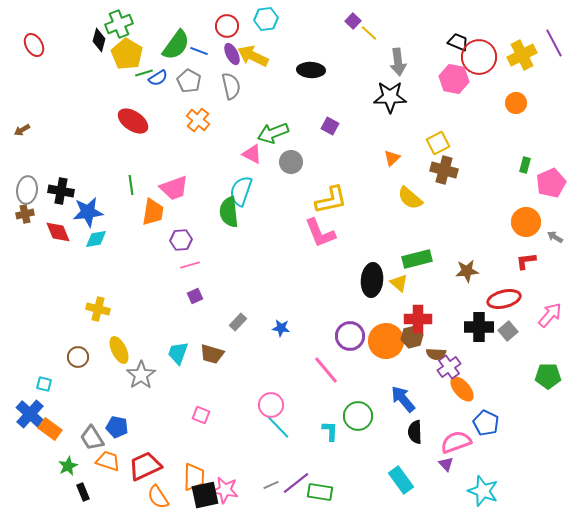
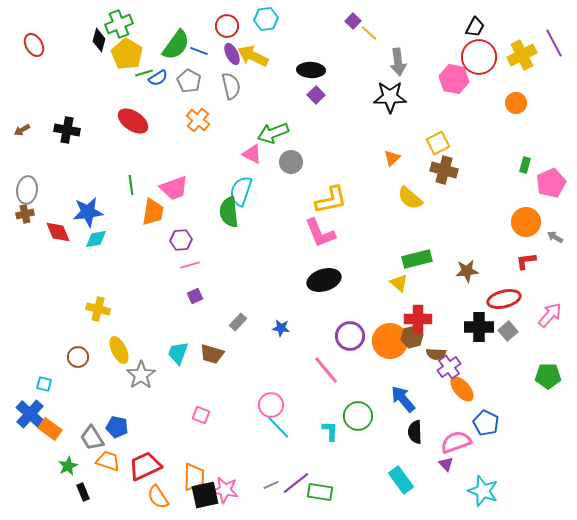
black trapezoid at (458, 42): moved 17 px right, 15 px up; rotated 95 degrees clockwise
purple square at (330, 126): moved 14 px left, 31 px up; rotated 18 degrees clockwise
black cross at (61, 191): moved 6 px right, 61 px up
black ellipse at (372, 280): moved 48 px left; rotated 68 degrees clockwise
orange circle at (386, 341): moved 4 px right
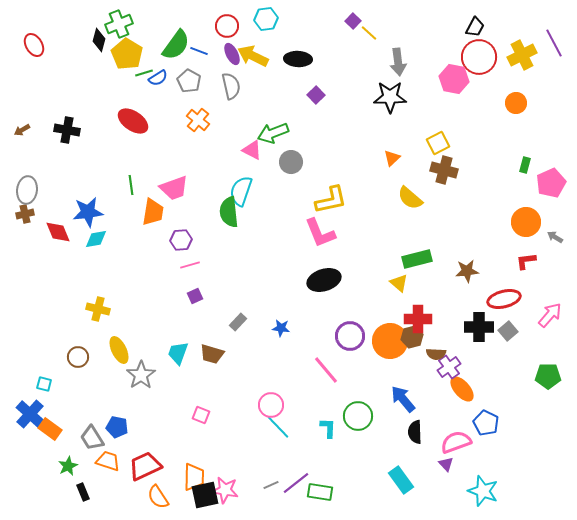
black ellipse at (311, 70): moved 13 px left, 11 px up
pink triangle at (252, 154): moved 4 px up
cyan L-shape at (330, 431): moved 2 px left, 3 px up
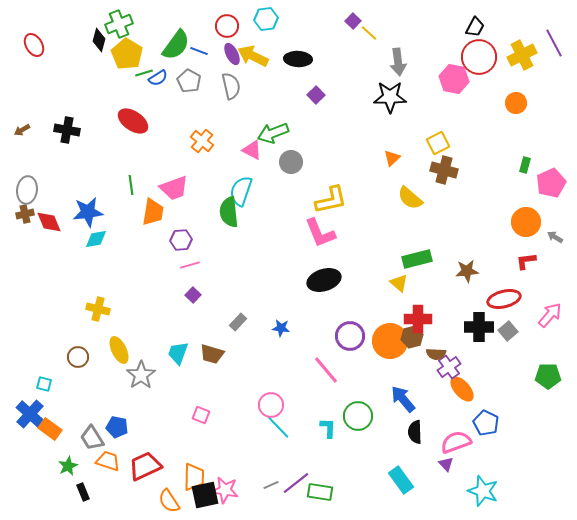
orange cross at (198, 120): moved 4 px right, 21 px down
red diamond at (58, 232): moved 9 px left, 10 px up
purple square at (195, 296): moved 2 px left, 1 px up; rotated 21 degrees counterclockwise
orange semicircle at (158, 497): moved 11 px right, 4 px down
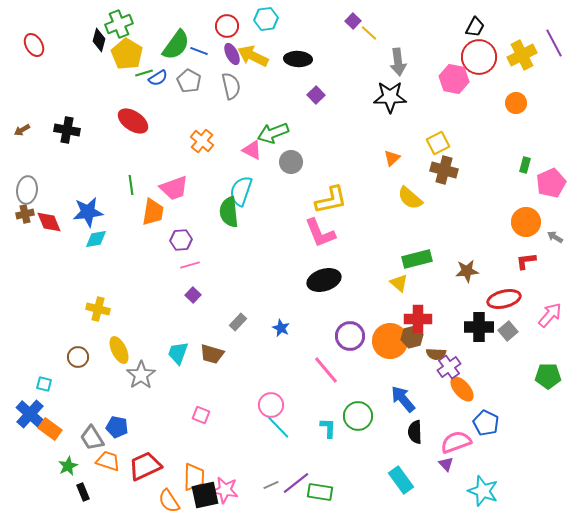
blue star at (281, 328): rotated 18 degrees clockwise
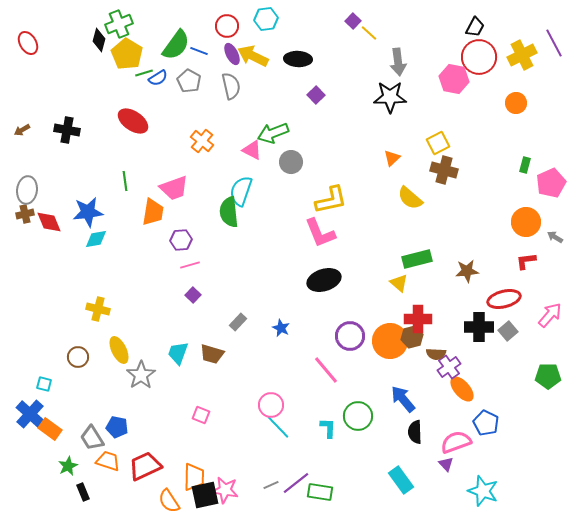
red ellipse at (34, 45): moved 6 px left, 2 px up
green line at (131, 185): moved 6 px left, 4 px up
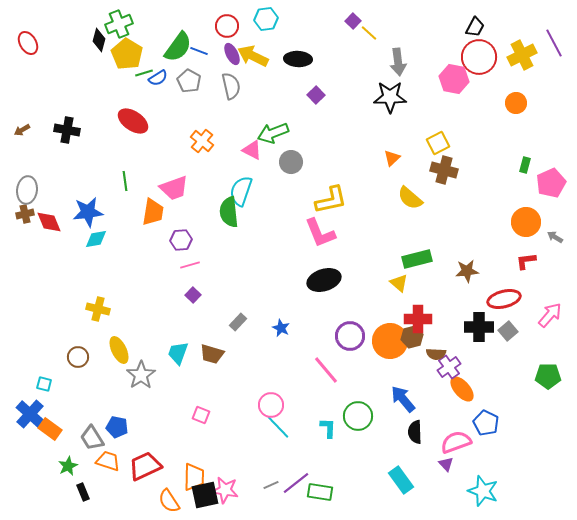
green semicircle at (176, 45): moved 2 px right, 2 px down
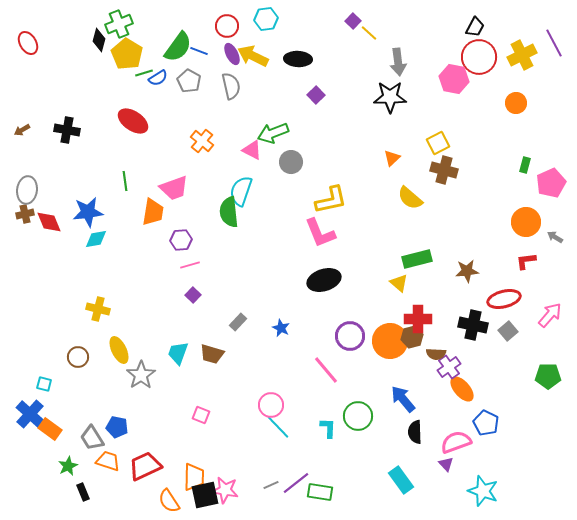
black cross at (479, 327): moved 6 px left, 2 px up; rotated 12 degrees clockwise
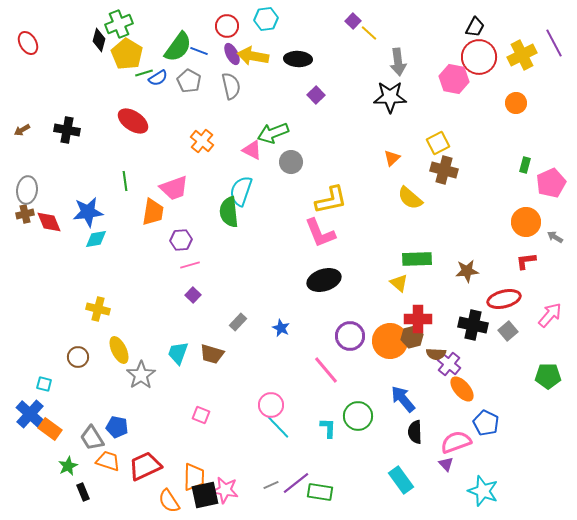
yellow arrow at (253, 56): rotated 16 degrees counterclockwise
green rectangle at (417, 259): rotated 12 degrees clockwise
purple cross at (449, 367): moved 3 px up; rotated 15 degrees counterclockwise
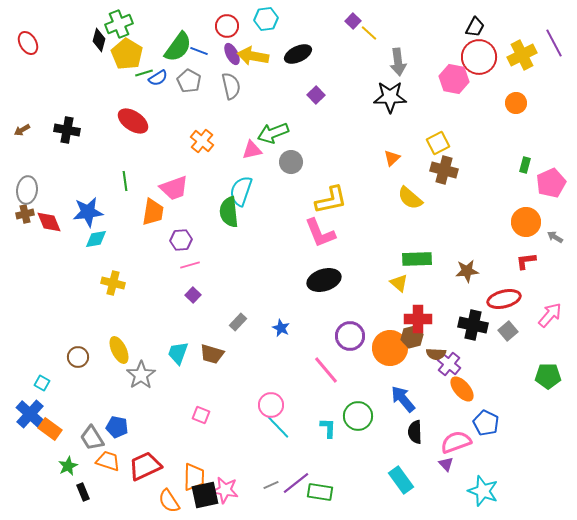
black ellipse at (298, 59): moved 5 px up; rotated 28 degrees counterclockwise
pink triangle at (252, 150): rotated 40 degrees counterclockwise
yellow cross at (98, 309): moved 15 px right, 26 px up
orange circle at (390, 341): moved 7 px down
cyan square at (44, 384): moved 2 px left, 1 px up; rotated 14 degrees clockwise
